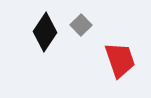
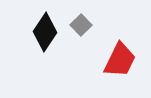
red trapezoid: rotated 45 degrees clockwise
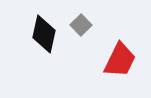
black diamond: moved 1 px left, 2 px down; rotated 21 degrees counterclockwise
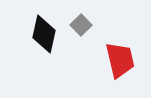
red trapezoid: rotated 39 degrees counterclockwise
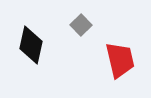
black diamond: moved 13 px left, 11 px down
